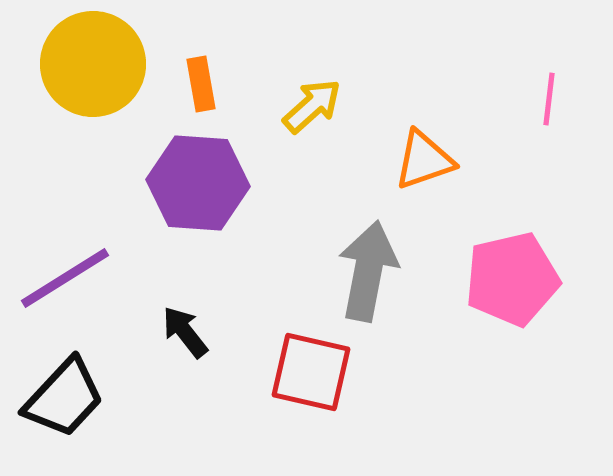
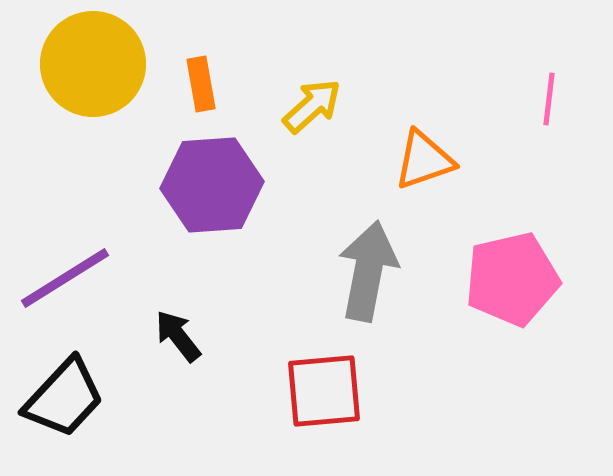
purple hexagon: moved 14 px right, 2 px down; rotated 8 degrees counterclockwise
black arrow: moved 7 px left, 4 px down
red square: moved 13 px right, 19 px down; rotated 18 degrees counterclockwise
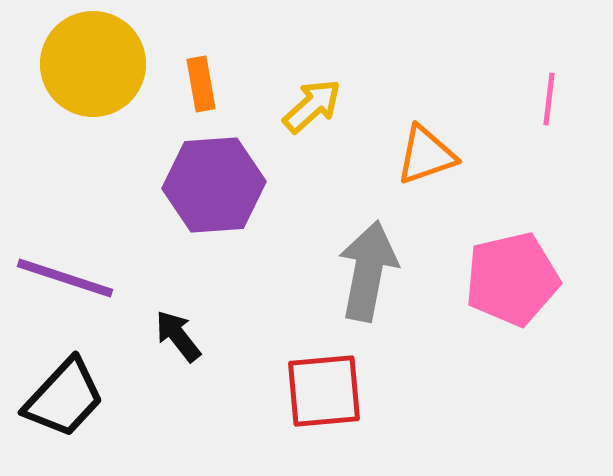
orange triangle: moved 2 px right, 5 px up
purple hexagon: moved 2 px right
purple line: rotated 50 degrees clockwise
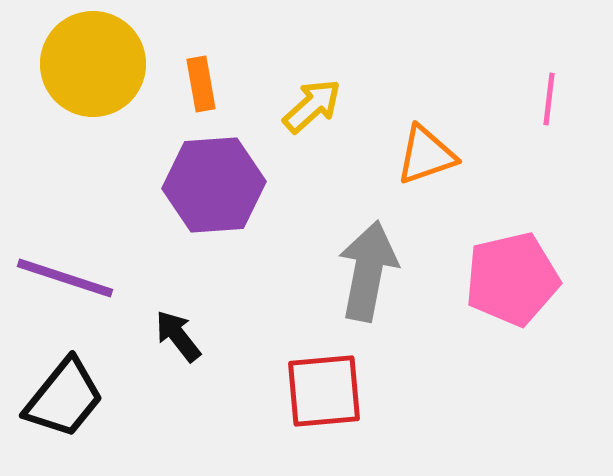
black trapezoid: rotated 4 degrees counterclockwise
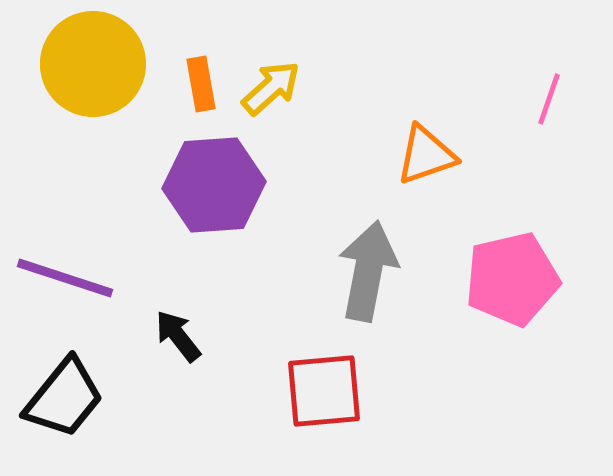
pink line: rotated 12 degrees clockwise
yellow arrow: moved 41 px left, 18 px up
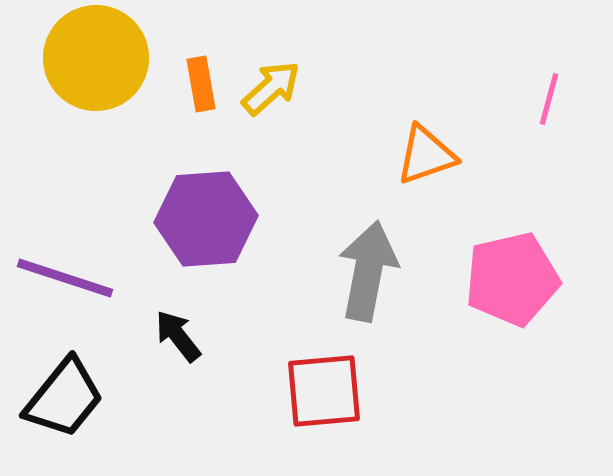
yellow circle: moved 3 px right, 6 px up
pink line: rotated 4 degrees counterclockwise
purple hexagon: moved 8 px left, 34 px down
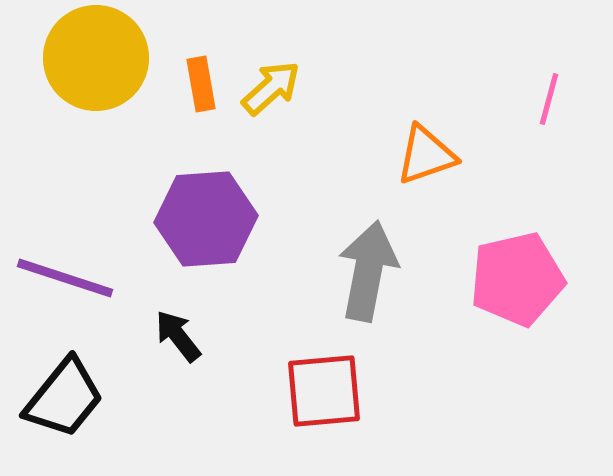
pink pentagon: moved 5 px right
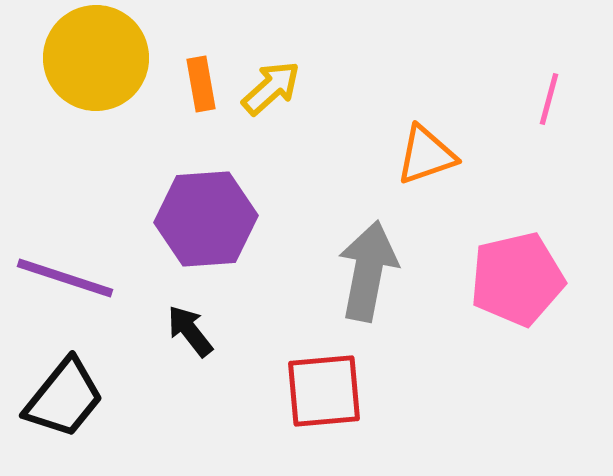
black arrow: moved 12 px right, 5 px up
